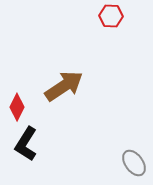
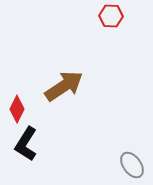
red diamond: moved 2 px down
gray ellipse: moved 2 px left, 2 px down
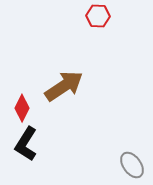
red hexagon: moved 13 px left
red diamond: moved 5 px right, 1 px up
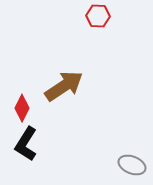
gray ellipse: rotated 32 degrees counterclockwise
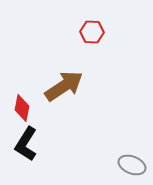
red hexagon: moved 6 px left, 16 px down
red diamond: rotated 16 degrees counterclockwise
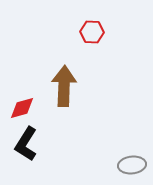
brown arrow: rotated 54 degrees counterclockwise
red diamond: rotated 64 degrees clockwise
gray ellipse: rotated 28 degrees counterclockwise
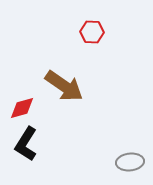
brown arrow: rotated 123 degrees clockwise
gray ellipse: moved 2 px left, 3 px up
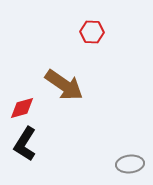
brown arrow: moved 1 px up
black L-shape: moved 1 px left
gray ellipse: moved 2 px down
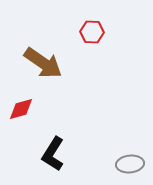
brown arrow: moved 21 px left, 22 px up
red diamond: moved 1 px left, 1 px down
black L-shape: moved 28 px right, 10 px down
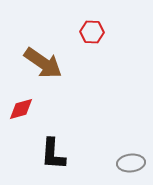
black L-shape: rotated 28 degrees counterclockwise
gray ellipse: moved 1 px right, 1 px up
